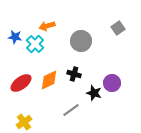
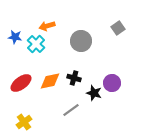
cyan cross: moved 1 px right
black cross: moved 4 px down
orange diamond: moved 1 px right, 1 px down; rotated 15 degrees clockwise
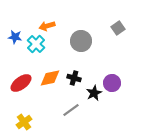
orange diamond: moved 3 px up
black star: rotated 28 degrees clockwise
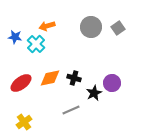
gray circle: moved 10 px right, 14 px up
gray line: rotated 12 degrees clockwise
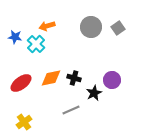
orange diamond: moved 1 px right
purple circle: moved 3 px up
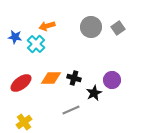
orange diamond: rotated 10 degrees clockwise
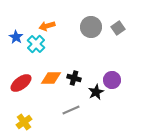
blue star: moved 1 px right; rotated 24 degrees clockwise
black star: moved 2 px right, 1 px up
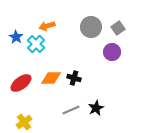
purple circle: moved 28 px up
black star: moved 16 px down
